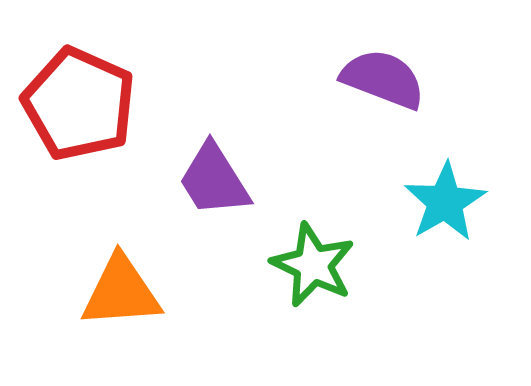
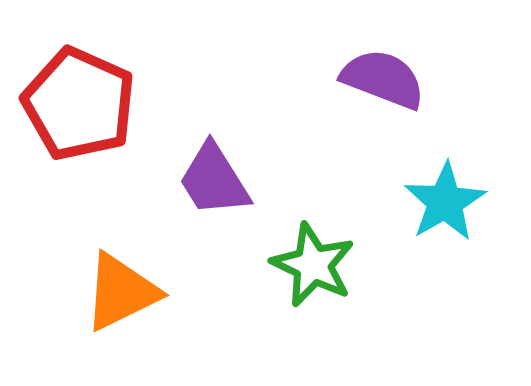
orange triangle: rotated 22 degrees counterclockwise
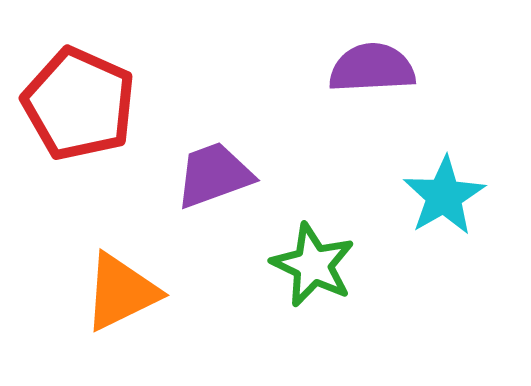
purple semicircle: moved 11 px left, 11 px up; rotated 24 degrees counterclockwise
purple trapezoid: moved 5 px up; rotated 102 degrees clockwise
cyan star: moved 1 px left, 6 px up
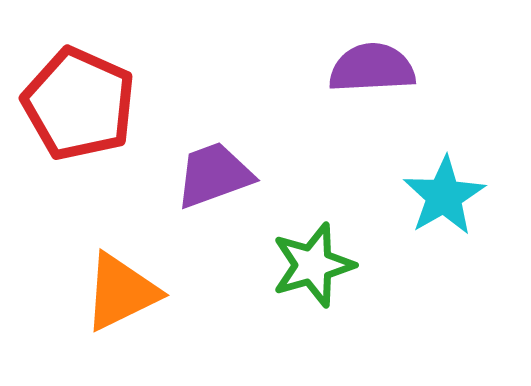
green star: rotated 30 degrees clockwise
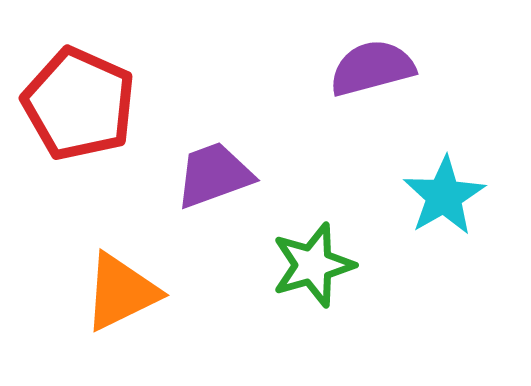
purple semicircle: rotated 12 degrees counterclockwise
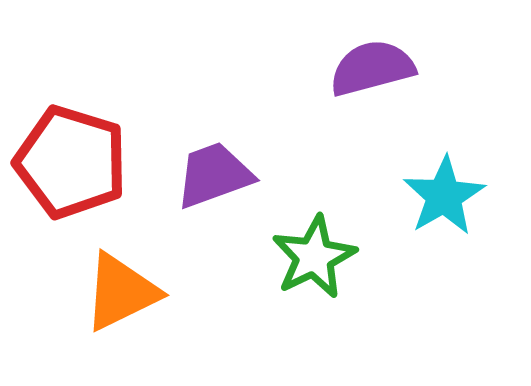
red pentagon: moved 8 px left, 58 px down; rotated 7 degrees counterclockwise
green star: moved 1 px right, 8 px up; rotated 10 degrees counterclockwise
